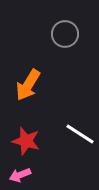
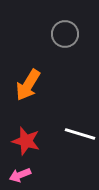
white line: rotated 16 degrees counterclockwise
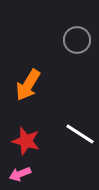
gray circle: moved 12 px right, 6 px down
white line: rotated 16 degrees clockwise
pink arrow: moved 1 px up
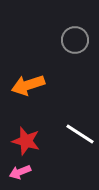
gray circle: moved 2 px left
orange arrow: rotated 40 degrees clockwise
pink arrow: moved 2 px up
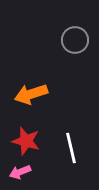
orange arrow: moved 3 px right, 9 px down
white line: moved 9 px left, 14 px down; rotated 44 degrees clockwise
